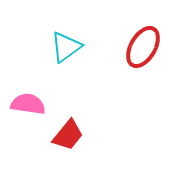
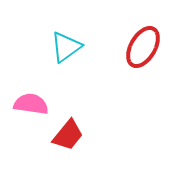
pink semicircle: moved 3 px right
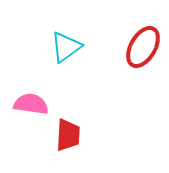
red trapezoid: rotated 36 degrees counterclockwise
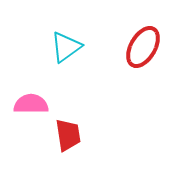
pink semicircle: rotated 8 degrees counterclockwise
red trapezoid: rotated 12 degrees counterclockwise
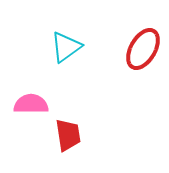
red ellipse: moved 2 px down
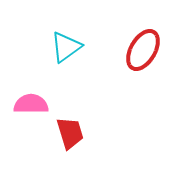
red ellipse: moved 1 px down
red trapezoid: moved 2 px right, 2 px up; rotated 8 degrees counterclockwise
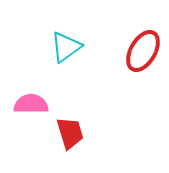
red ellipse: moved 1 px down
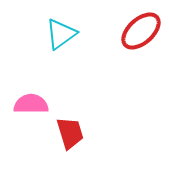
cyan triangle: moved 5 px left, 13 px up
red ellipse: moved 2 px left, 20 px up; rotated 18 degrees clockwise
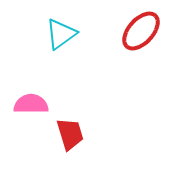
red ellipse: rotated 6 degrees counterclockwise
red trapezoid: moved 1 px down
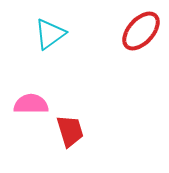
cyan triangle: moved 11 px left
red trapezoid: moved 3 px up
